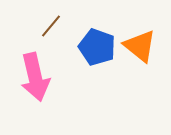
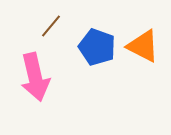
orange triangle: moved 3 px right; rotated 12 degrees counterclockwise
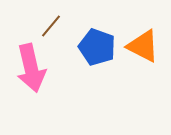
pink arrow: moved 4 px left, 9 px up
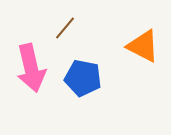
brown line: moved 14 px right, 2 px down
blue pentagon: moved 14 px left, 31 px down; rotated 9 degrees counterclockwise
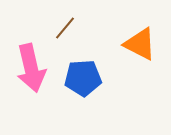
orange triangle: moved 3 px left, 2 px up
blue pentagon: rotated 15 degrees counterclockwise
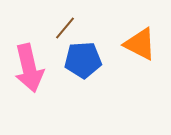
pink arrow: moved 2 px left
blue pentagon: moved 18 px up
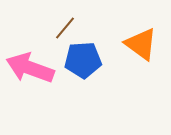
orange triangle: moved 1 px right; rotated 9 degrees clockwise
pink arrow: moved 1 px right; rotated 123 degrees clockwise
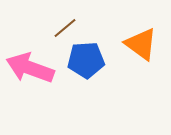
brown line: rotated 10 degrees clockwise
blue pentagon: moved 3 px right
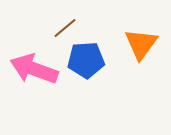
orange triangle: rotated 30 degrees clockwise
pink arrow: moved 4 px right, 1 px down
